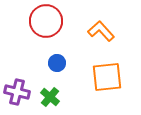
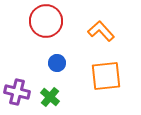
orange square: moved 1 px left, 1 px up
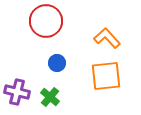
orange L-shape: moved 6 px right, 7 px down
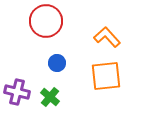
orange L-shape: moved 1 px up
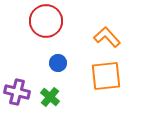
blue circle: moved 1 px right
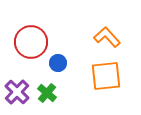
red circle: moved 15 px left, 21 px down
purple cross: rotated 30 degrees clockwise
green cross: moved 3 px left, 4 px up
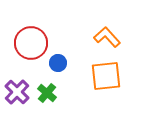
red circle: moved 1 px down
